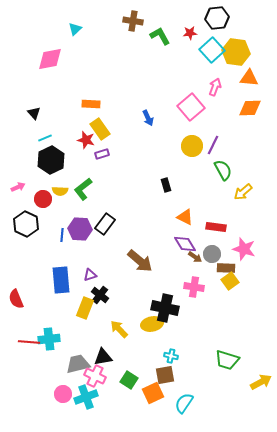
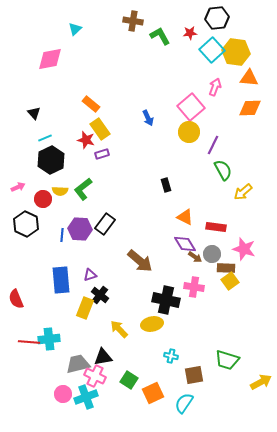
orange rectangle at (91, 104): rotated 36 degrees clockwise
yellow circle at (192, 146): moved 3 px left, 14 px up
black cross at (165, 308): moved 1 px right, 8 px up
brown square at (165, 375): moved 29 px right
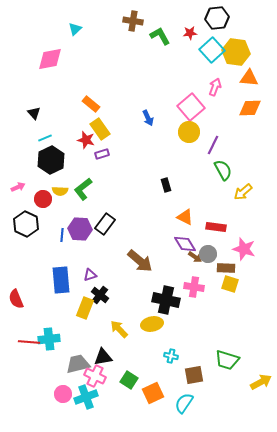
gray circle at (212, 254): moved 4 px left
yellow square at (230, 281): moved 3 px down; rotated 36 degrees counterclockwise
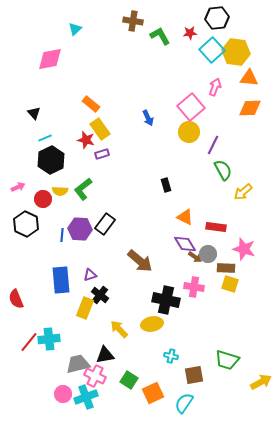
red line at (29, 342): rotated 55 degrees counterclockwise
black triangle at (103, 357): moved 2 px right, 2 px up
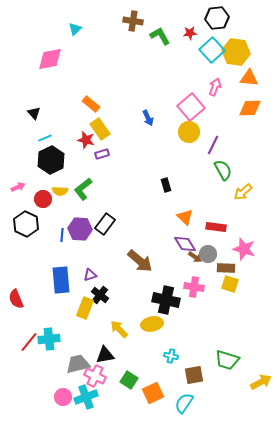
orange triangle at (185, 217): rotated 18 degrees clockwise
pink circle at (63, 394): moved 3 px down
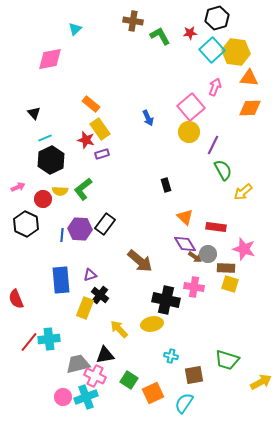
black hexagon at (217, 18): rotated 10 degrees counterclockwise
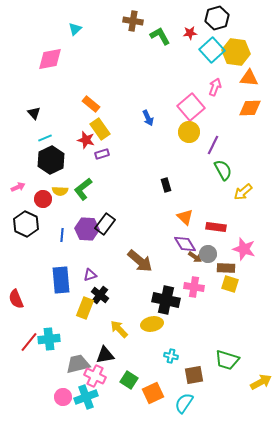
purple hexagon at (80, 229): moved 7 px right
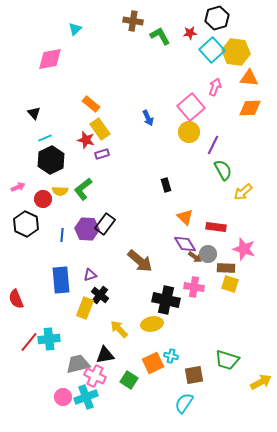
orange square at (153, 393): moved 30 px up
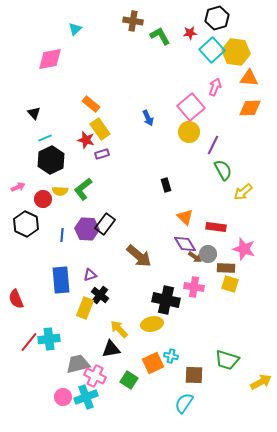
brown arrow at (140, 261): moved 1 px left, 5 px up
black triangle at (105, 355): moved 6 px right, 6 px up
brown square at (194, 375): rotated 12 degrees clockwise
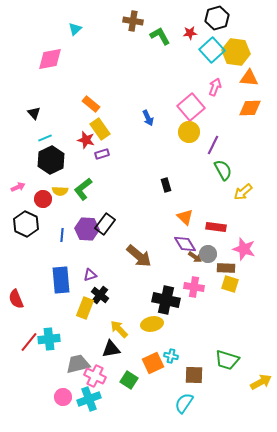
cyan cross at (86, 397): moved 3 px right, 2 px down
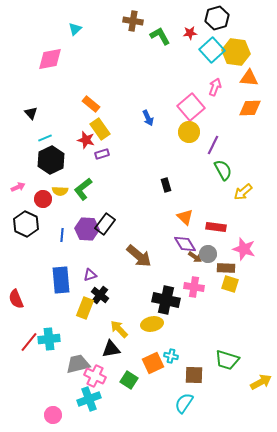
black triangle at (34, 113): moved 3 px left
pink circle at (63, 397): moved 10 px left, 18 px down
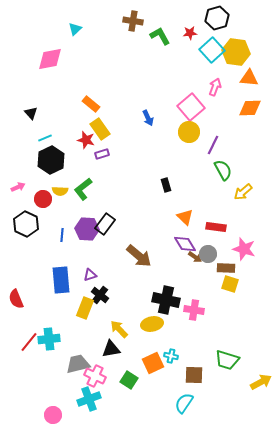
pink cross at (194, 287): moved 23 px down
